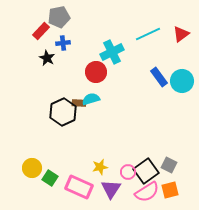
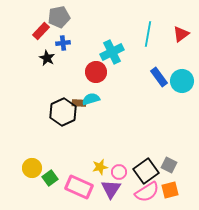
cyan line: rotated 55 degrees counterclockwise
pink circle: moved 9 px left
green square: rotated 21 degrees clockwise
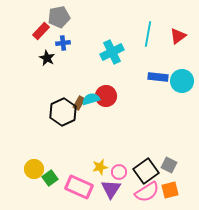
red triangle: moved 3 px left, 2 px down
red circle: moved 10 px right, 24 px down
blue rectangle: moved 1 px left; rotated 48 degrees counterclockwise
brown rectangle: rotated 64 degrees counterclockwise
yellow circle: moved 2 px right, 1 px down
